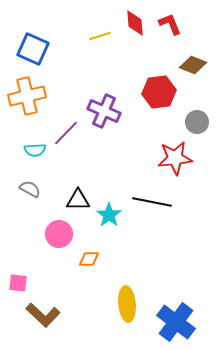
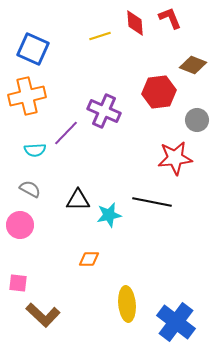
red L-shape: moved 6 px up
gray circle: moved 2 px up
cyan star: rotated 25 degrees clockwise
pink circle: moved 39 px left, 9 px up
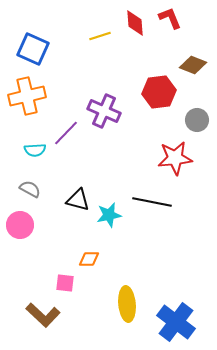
black triangle: rotated 15 degrees clockwise
pink square: moved 47 px right
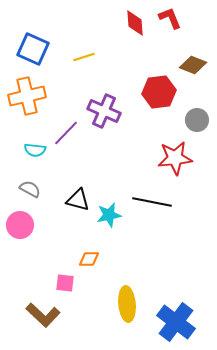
yellow line: moved 16 px left, 21 px down
cyan semicircle: rotated 10 degrees clockwise
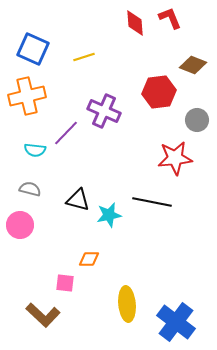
gray semicircle: rotated 15 degrees counterclockwise
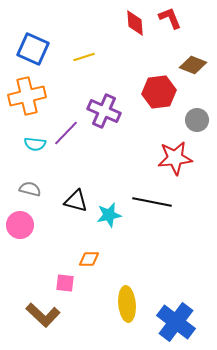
cyan semicircle: moved 6 px up
black triangle: moved 2 px left, 1 px down
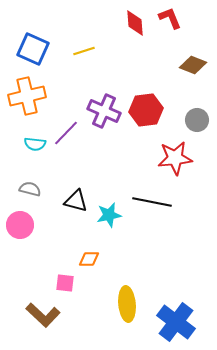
yellow line: moved 6 px up
red hexagon: moved 13 px left, 18 px down
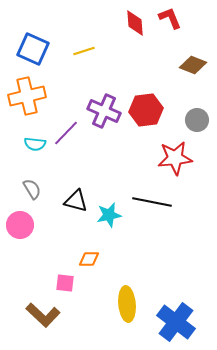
gray semicircle: moved 2 px right; rotated 45 degrees clockwise
